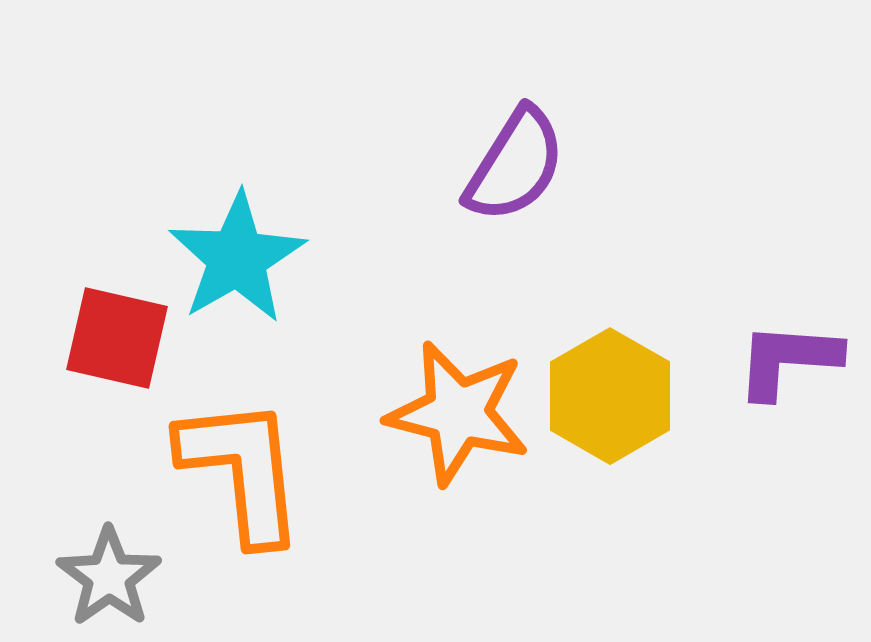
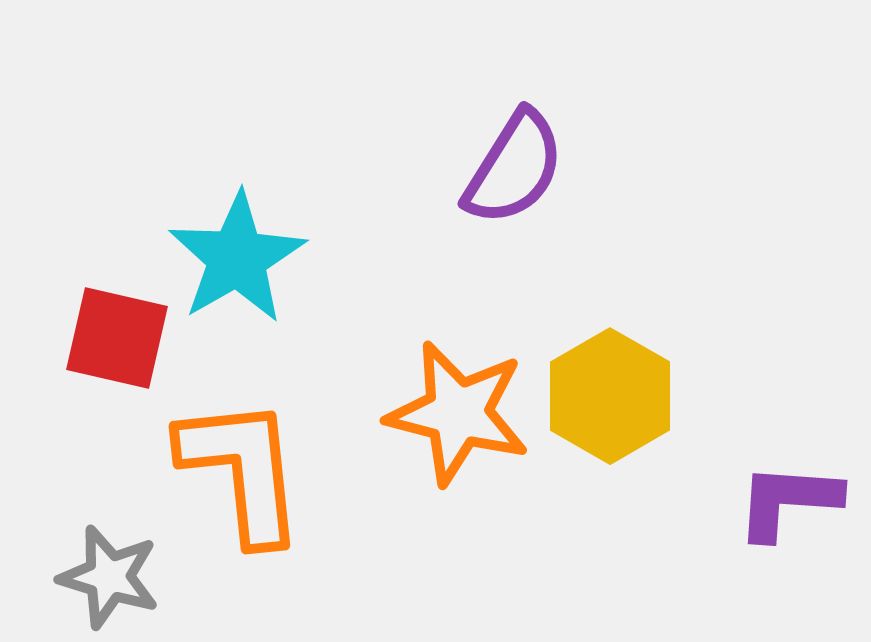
purple semicircle: moved 1 px left, 3 px down
purple L-shape: moved 141 px down
gray star: rotated 20 degrees counterclockwise
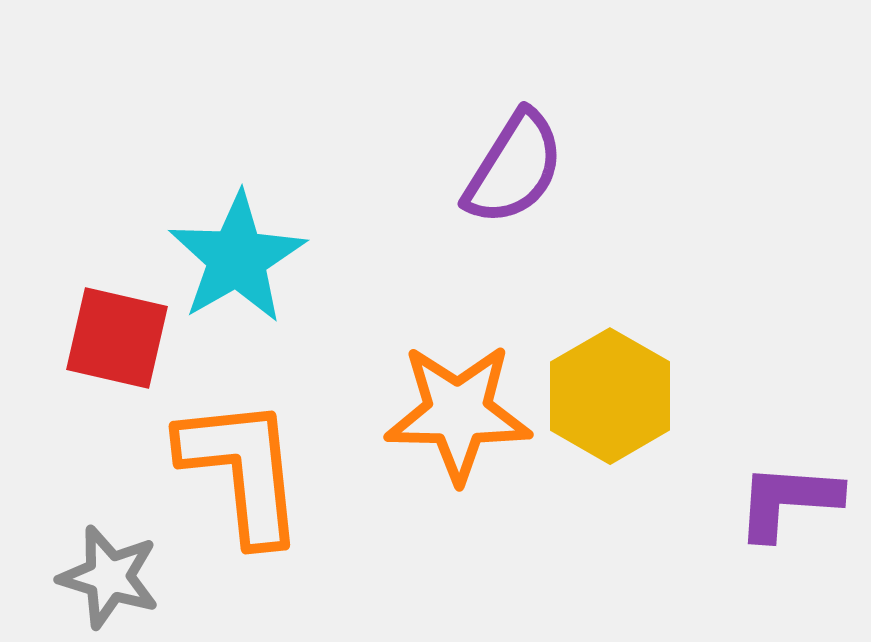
orange star: rotated 13 degrees counterclockwise
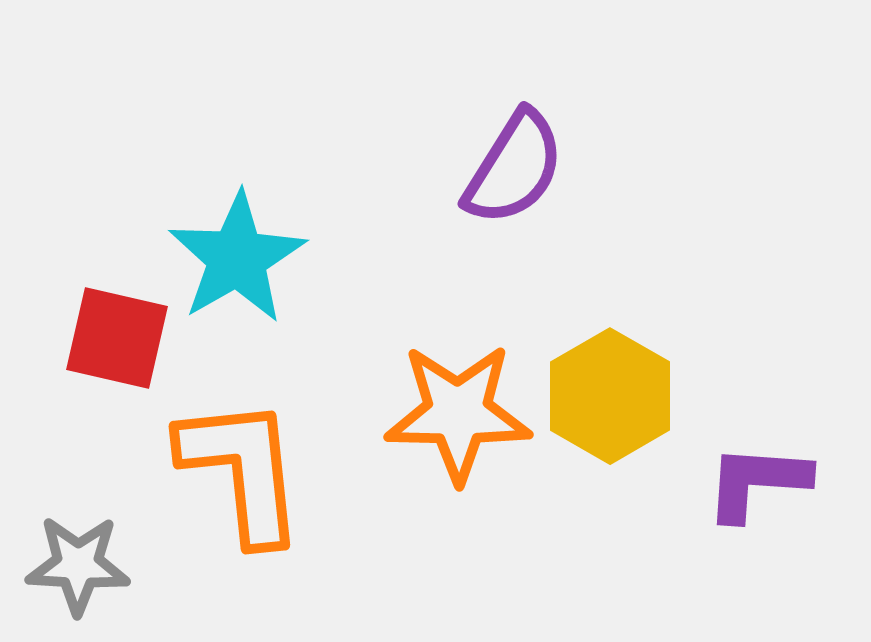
purple L-shape: moved 31 px left, 19 px up
gray star: moved 31 px left, 12 px up; rotated 14 degrees counterclockwise
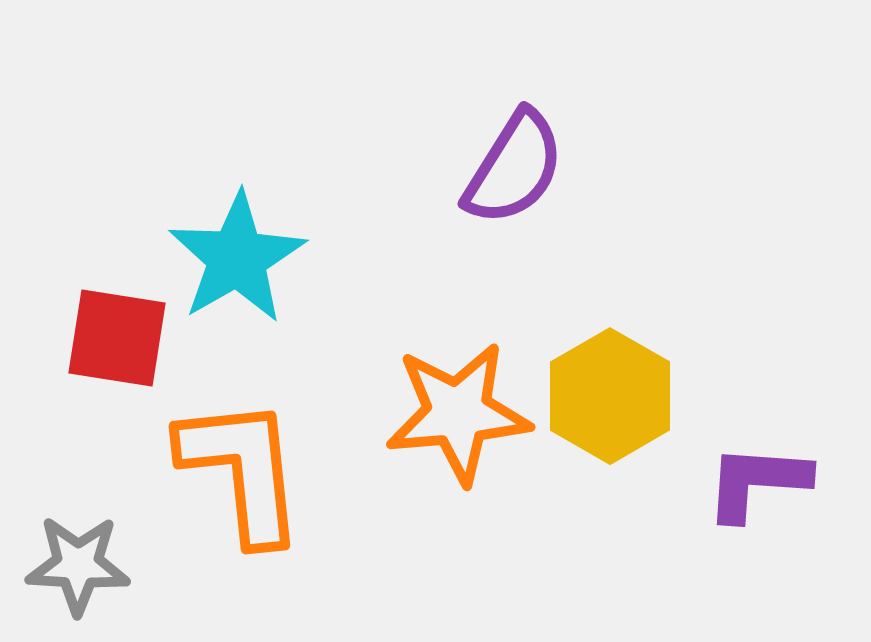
red square: rotated 4 degrees counterclockwise
orange star: rotated 6 degrees counterclockwise
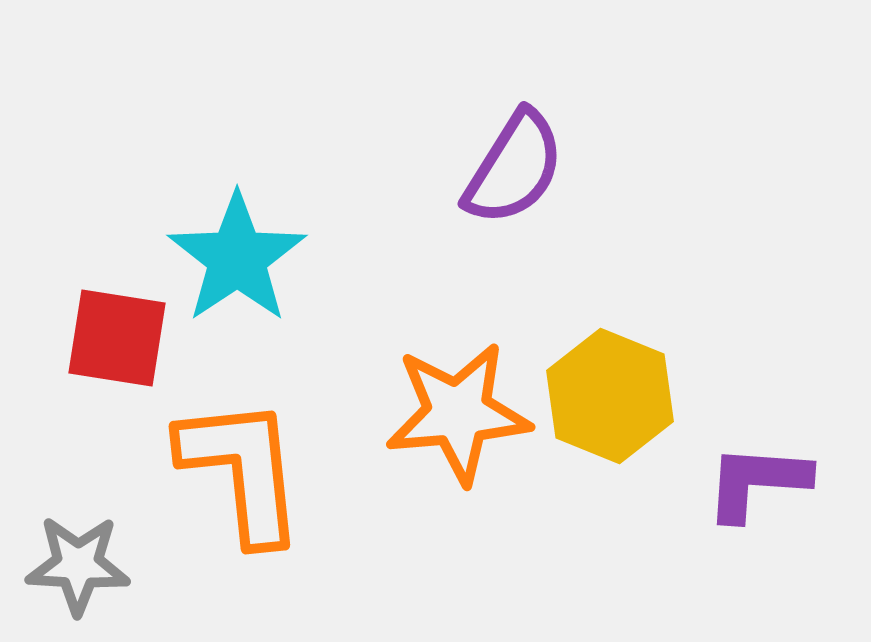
cyan star: rotated 4 degrees counterclockwise
yellow hexagon: rotated 8 degrees counterclockwise
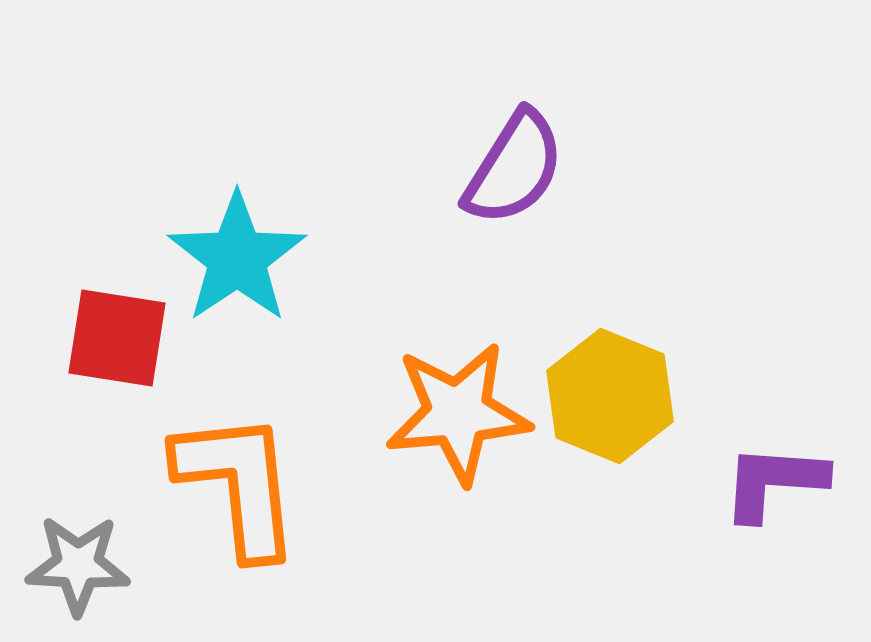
orange L-shape: moved 4 px left, 14 px down
purple L-shape: moved 17 px right
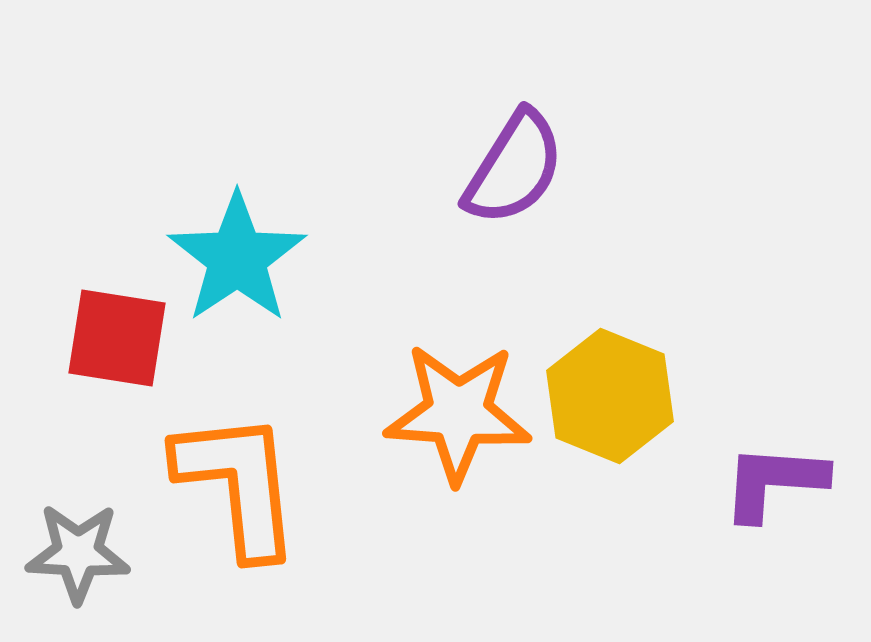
orange star: rotated 9 degrees clockwise
gray star: moved 12 px up
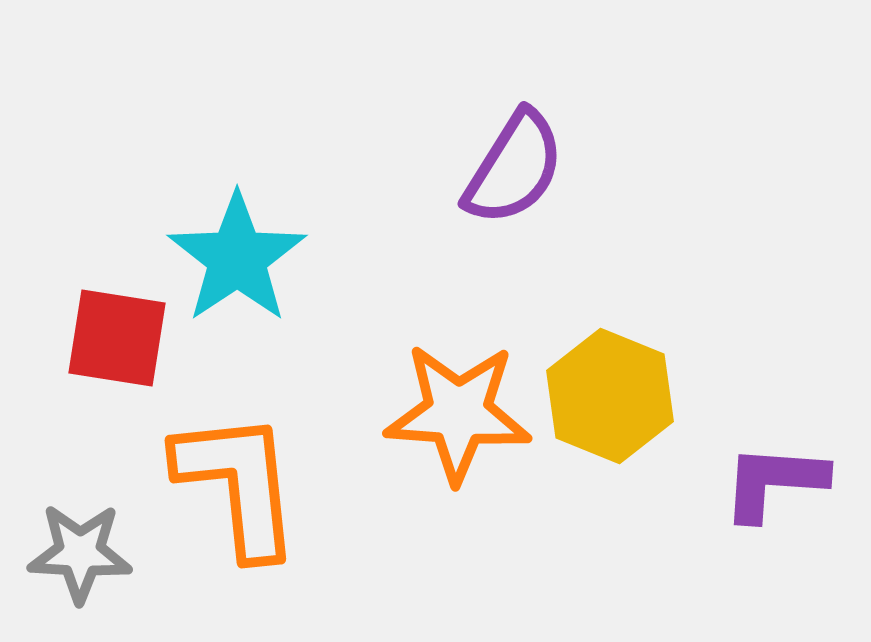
gray star: moved 2 px right
